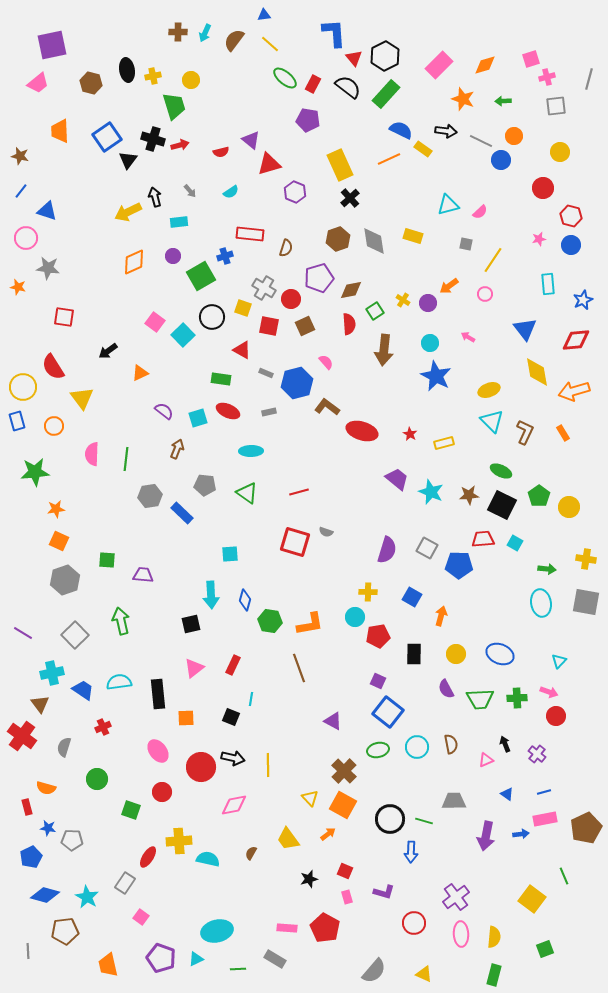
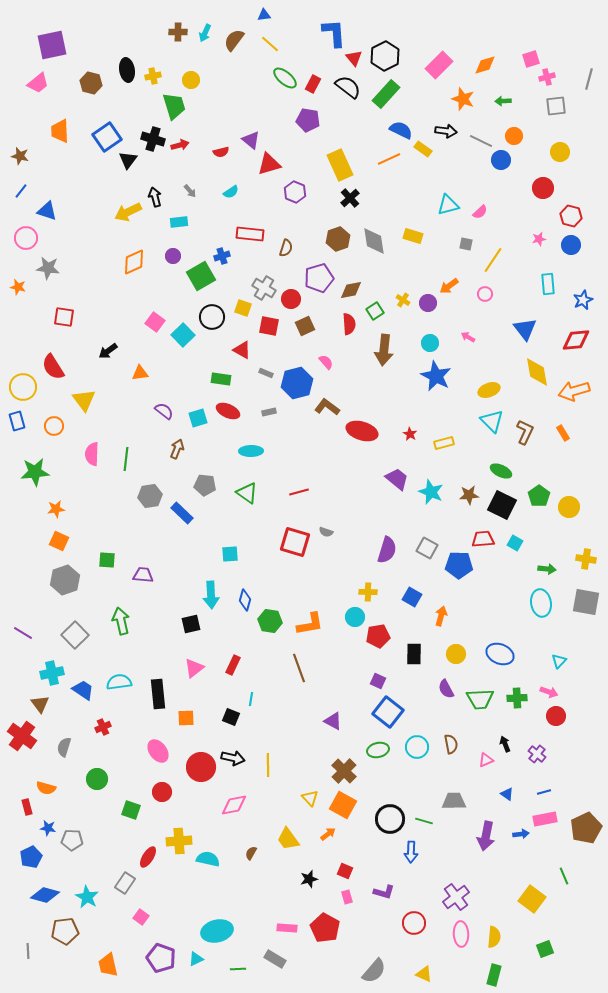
blue cross at (225, 256): moved 3 px left
orange triangle at (140, 373): rotated 18 degrees clockwise
yellow triangle at (82, 398): moved 2 px right, 2 px down
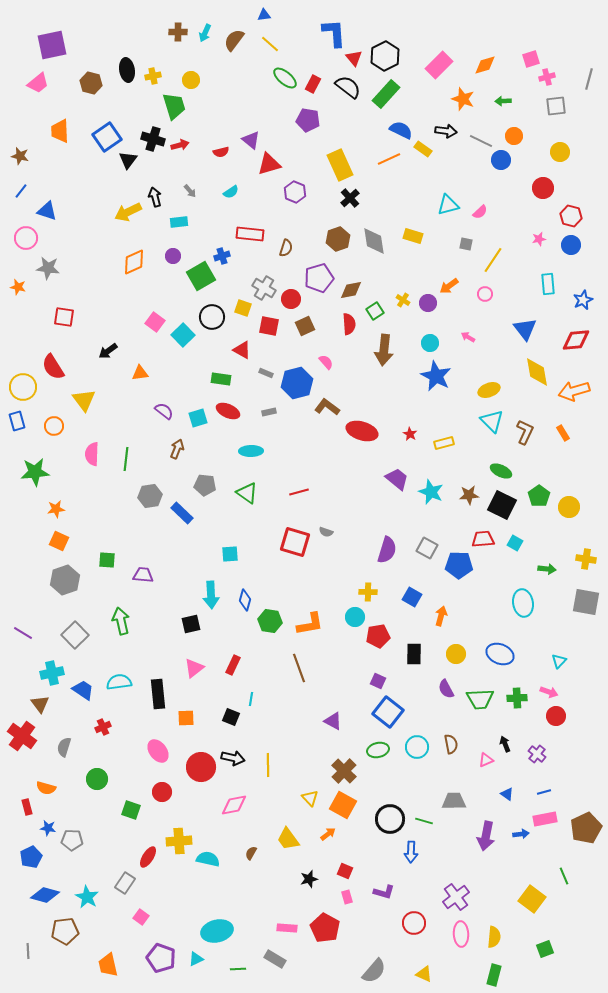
cyan ellipse at (541, 603): moved 18 px left
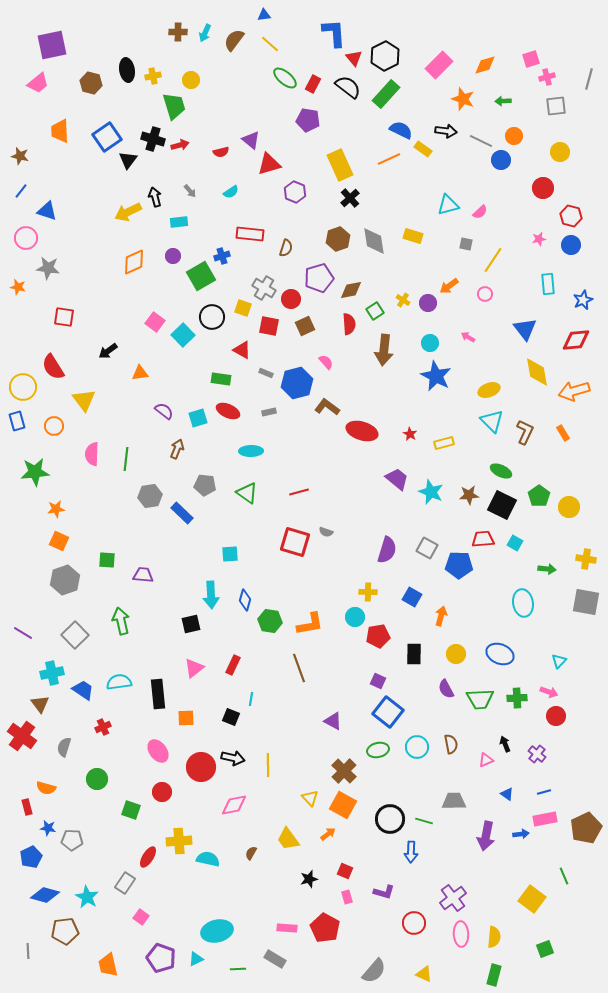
purple cross at (456, 897): moved 3 px left, 1 px down
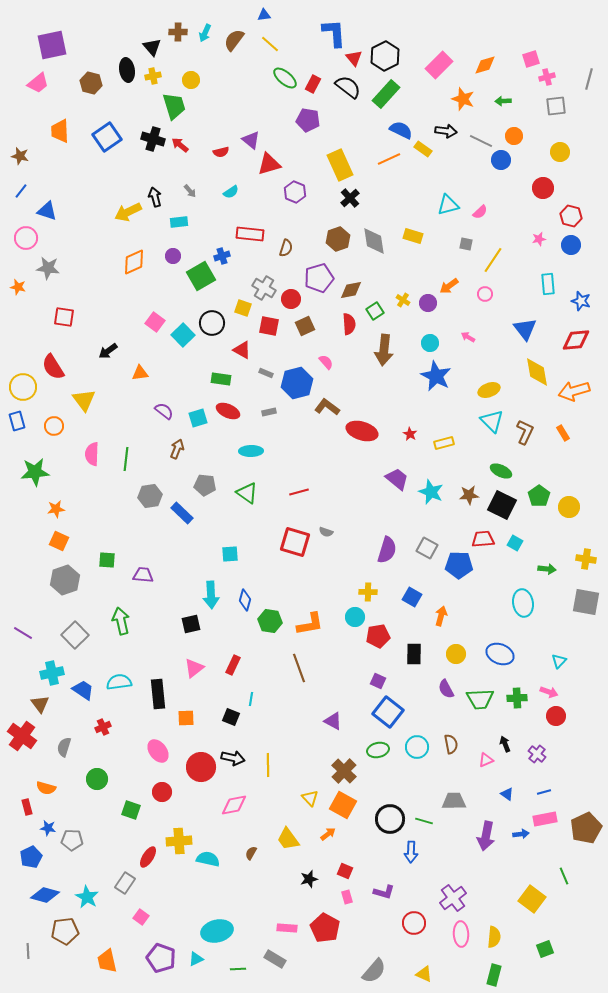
red arrow at (180, 145): rotated 126 degrees counterclockwise
black triangle at (128, 160): moved 24 px right, 113 px up; rotated 18 degrees counterclockwise
blue star at (583, 300): moved 2 px left, 1 px down; rotated 30 degrees counterclockwise
black circle at (212, 317): moved 6 px down
orange trapezoid at (108, 965): moved 1 px left, 4 px up
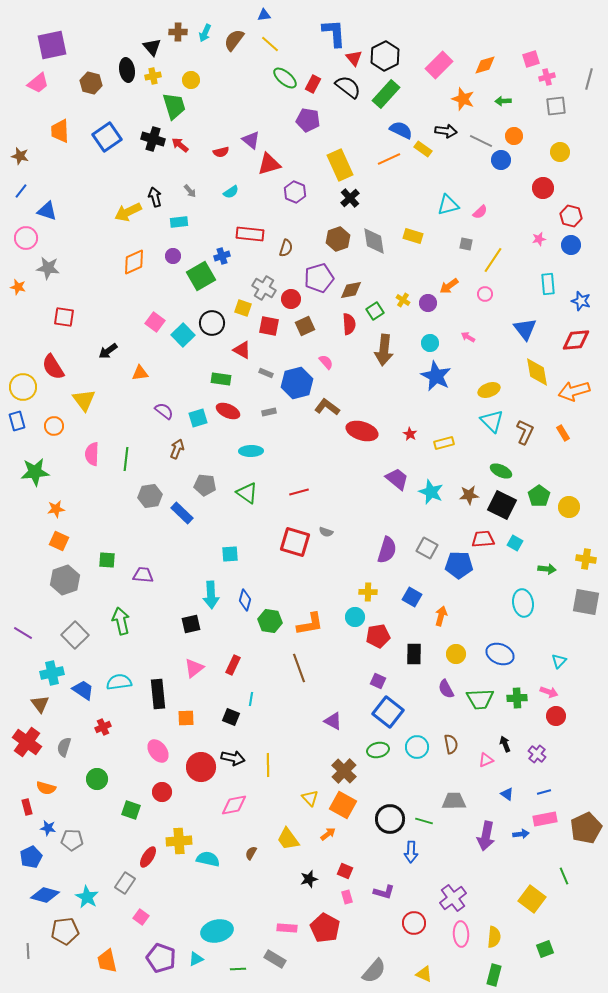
red cross at (22, 736): moved 5 px right, 6 px down
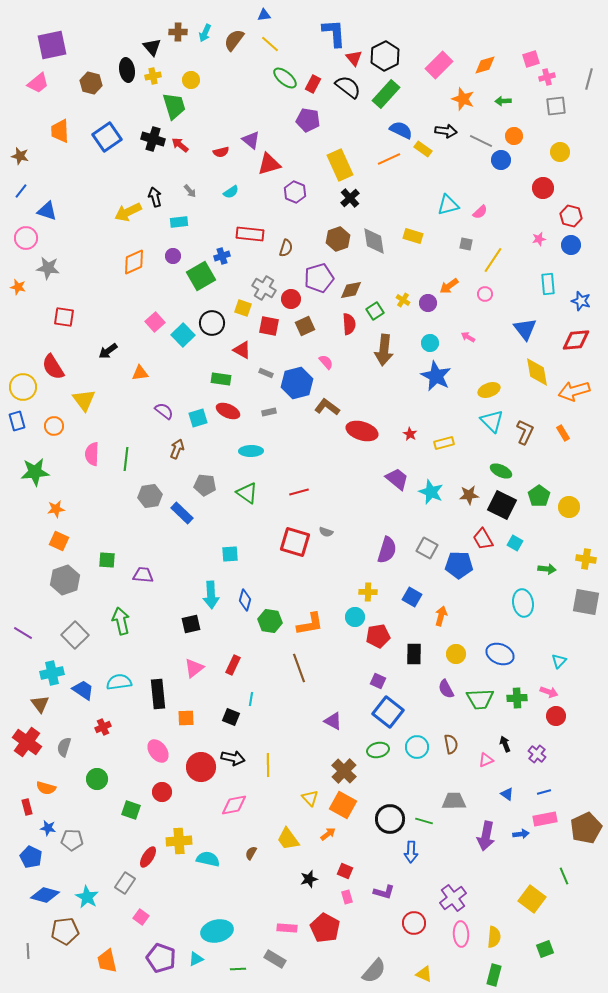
pink square at (155, 322): rotated 12 degrees clockwise
red trapezoid at (483, 539): rotated 115 degrees counterclockwise
blue pentagon at (31, 857): rotated 20 degrees counterclockwise
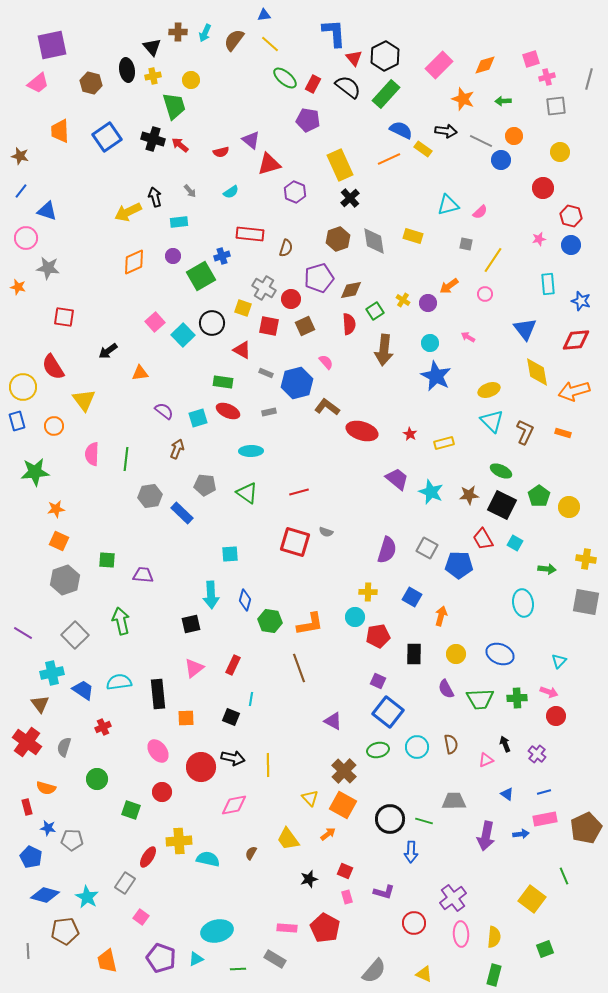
green rectangle at (221, 379): moved 2 px right, 3 px down
orange rectangle at (563, 433): rotated 42 degrees counterclockwise
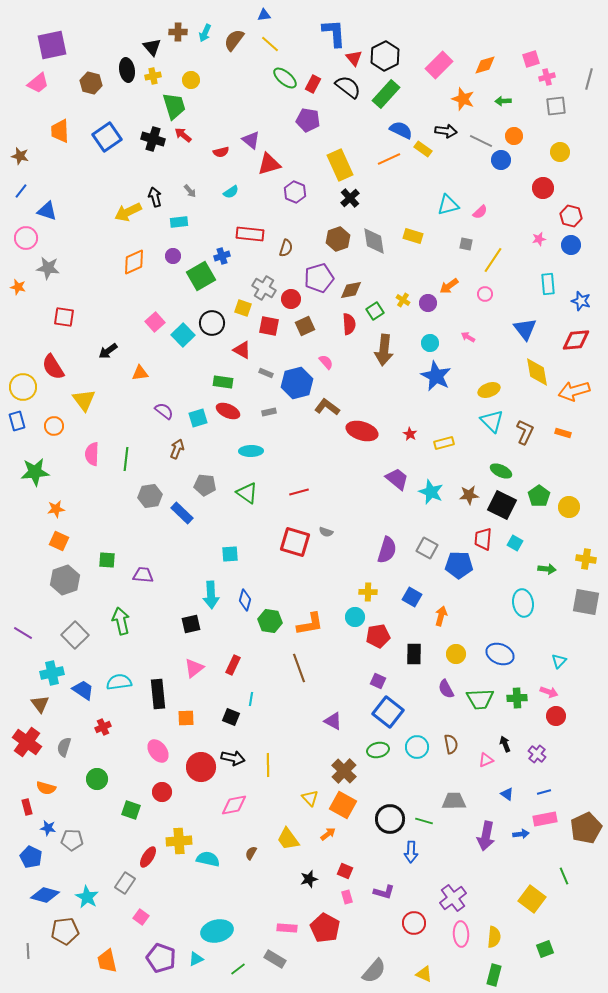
red arrow at (180, 145): moved 3 px right, 10 px up
red trapezoid at (483, 539): rotated 35 degrees clockwise
green line at (238, 969): rotated 35 degrees counterclockwise
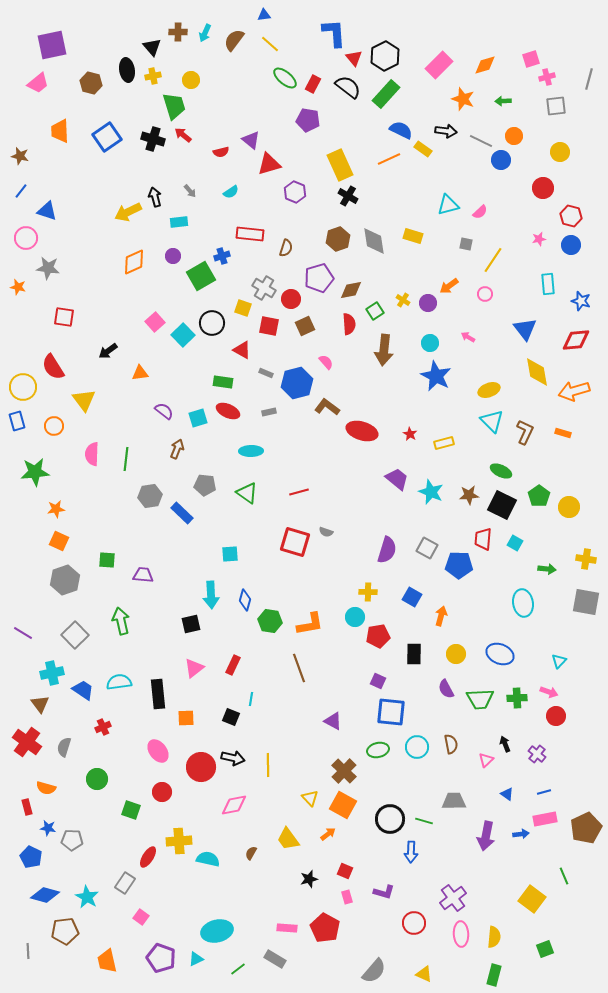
black cross at (350, 198): moved 2 px left, 2 px up; rotated 18 degrees counterclockwise
blue square at (388, 712): moved 3 px right; rotated 32 degrees counterclockwise
pink triangle at (486, 760): rotated 21 degrees counterclockwise
